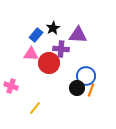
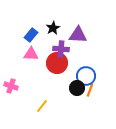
blue rectangle: moved 5 px left
red circle: moved 8 px right
orange line: moved 1 px left
yellow line: moved 7 px right, 2 px up
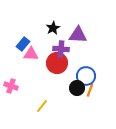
blue rectangle: moved 8 px left, 9 px down
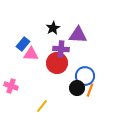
blue circle: moved 1 px left
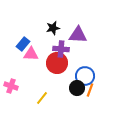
black star: rotated 16 degrees clockwise
yellow line: moved 8 px up
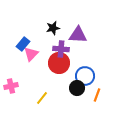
pink triangle: rotated 49 degrees counterclockwise
red circle: moved 2 px right
pink cross: rotated 32 degrees counterclockwise
orange line: moved 7 px right, 5 px down
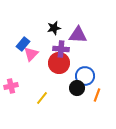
black star: moved 1 px right
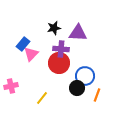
purple triangle: moved 2 px up
